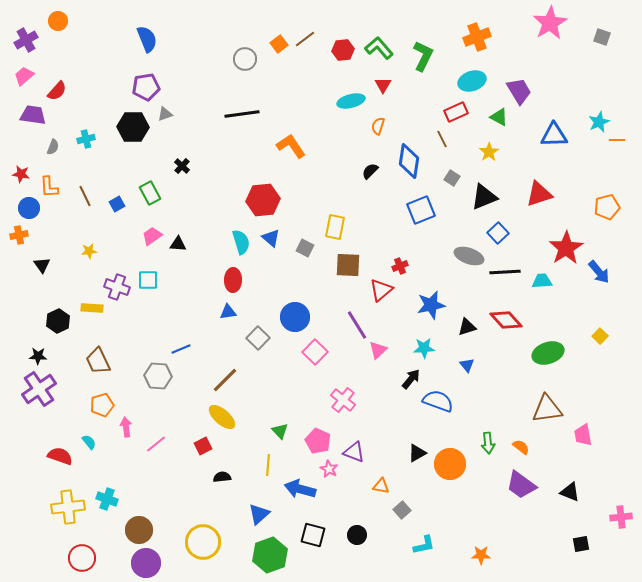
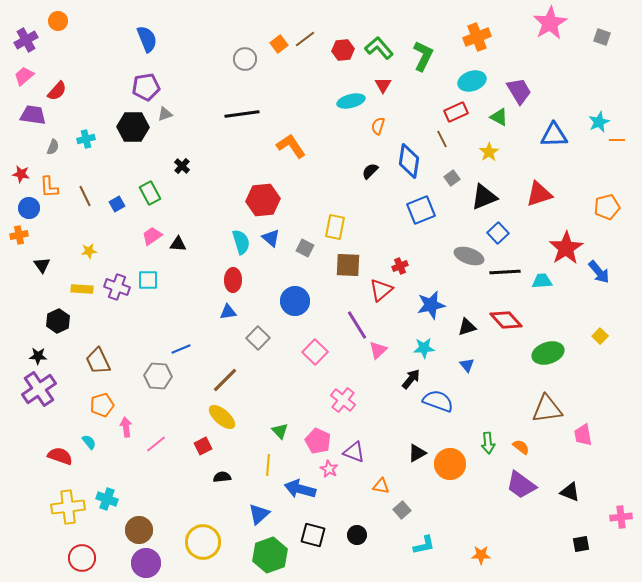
gray square at (452, 178): rotated 21 degrees clockwise
yellow rectangle at (92, 308): moved 10 px left, 19 px up
blue circle at (295, 317): moved 16 px up
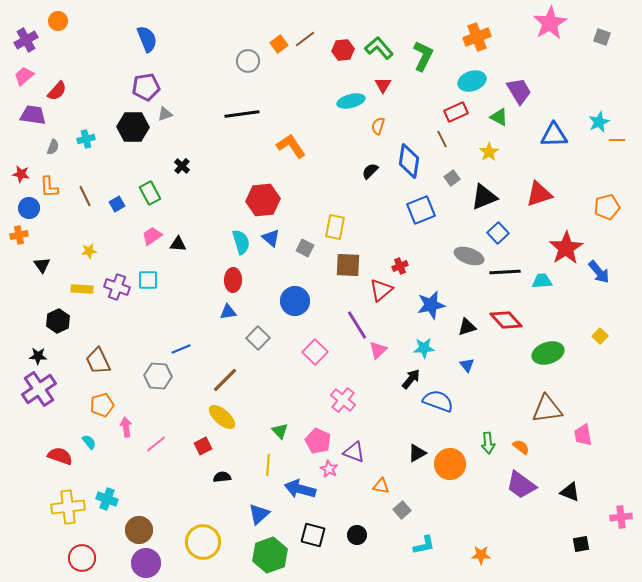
gray circle at (245, 59): moved 3 px right, 2 px down
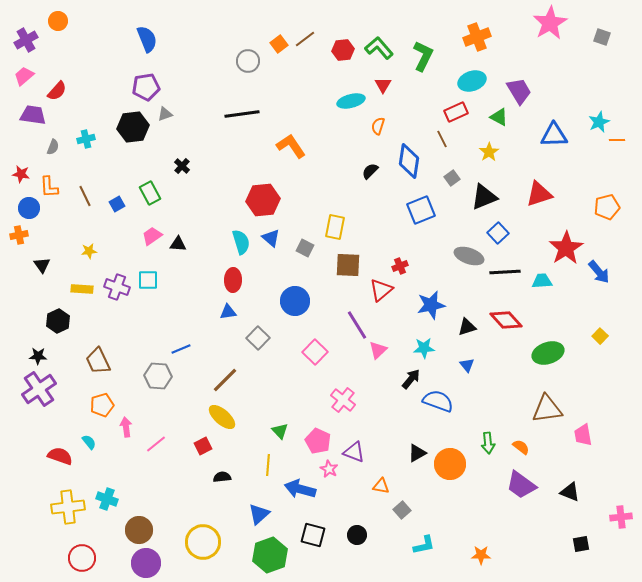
black hexagon at (133, 127): rotated 8 degrees counterclockwise
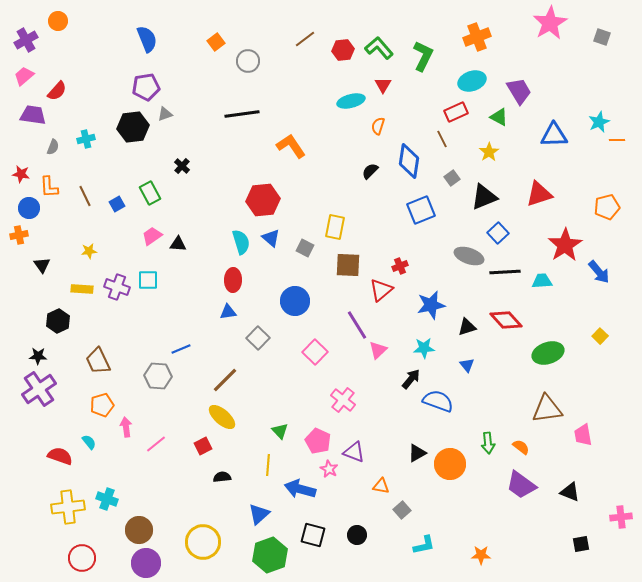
orange square at (279, 44): moved 63 px left, 2 px up
red star at (566, 248): moved 1 px left, 3 px up
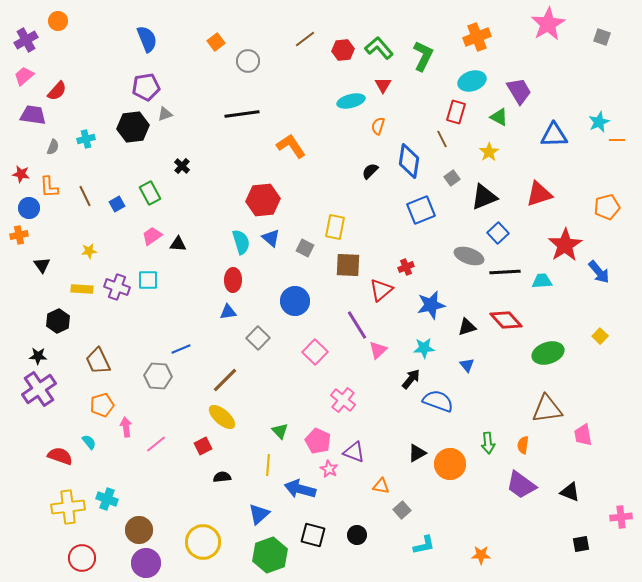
pink star at (550, 23): moved 2 px left, 1 px down
red rectangle at (456, 112): rotated 50 degrees counterclockwise
red cross at (400, 266): moved 6 px right, 1 px down
orange semicircle at (521, 447): moved 2 px right, 2 px up; rotated 120 degrees counterclockwise
